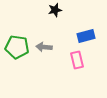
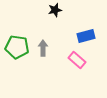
gray arrow: moved 1 px left, 1 px down; rotated 84 degrees clockwise
pink rectangle: rotated 36 degrees counterclockwise
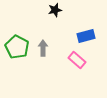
green pentagon: rotated 20 degrees clockwise
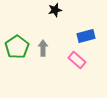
green pentagon: rotated 10 degrees clockwise
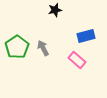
gray arrow: rotated 28 degrees counterclockwise
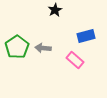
black star: rotated 16 degrees counterclockwise
gray arrow: rotated 56 degrees counterclockwise
pink rectangle: moved 2 px left
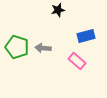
black star: moved 3 px right; rotated 16 degrees clockwise
green pentagon: rotated 20 degrees counterclockwise
pink rectangle: moved 2 px right, 1 px down
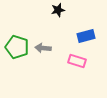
pink rectangle: rotated 24 degrees counterclockwise
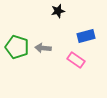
black star: moved 1 px down
pink rectangle: moved 1 px left, 1 px up; rotated 18 degrees clockwise
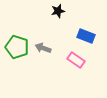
blue rectangle: rotated 36 degrees clockwise
gray arrow: rotated 14 degrees clockwise
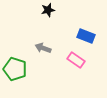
black star: moved 10 px left, 1 px up
green pentagon: moved 2 px left, 22 px down
